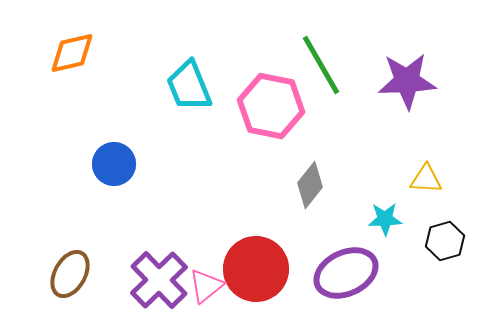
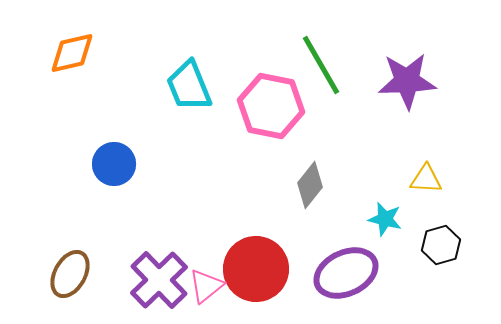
cyan star: rotated 16 degrees clockwise
black hexagon: moved 4 px left, 4 px down
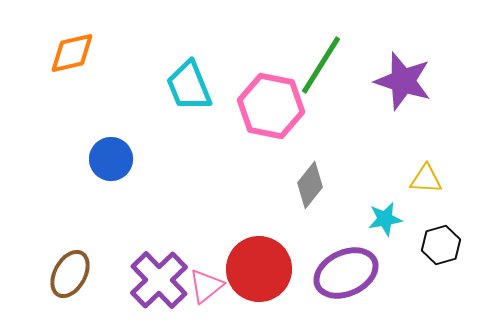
green line: rotated 62 degrees clockwise
purple star: moved 4 px left; rotated 20 degrees clockwise
blue circle: moved 3 px left, 5 px up
cyan star: rotated 24 degrees counterclockwise
red circle: moved 3 px right
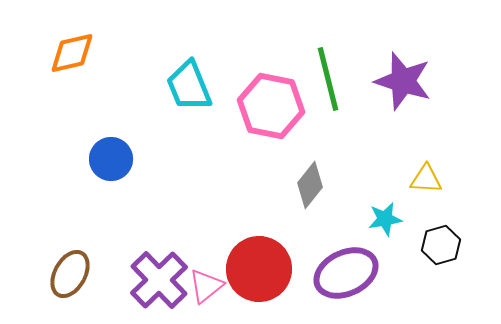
green line: moved 7 px right, 14 px down; rotated 46 degrees counterclockwise
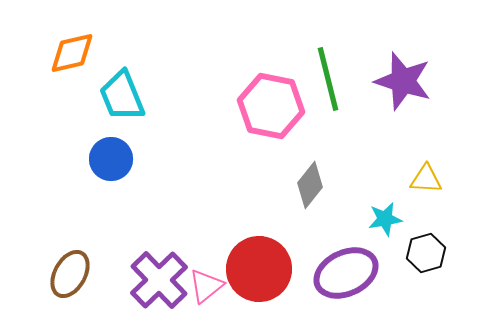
cyan trapezoid: moved 67 px left, 10 px down
black hexagon: moved 15 px left, 8 px down
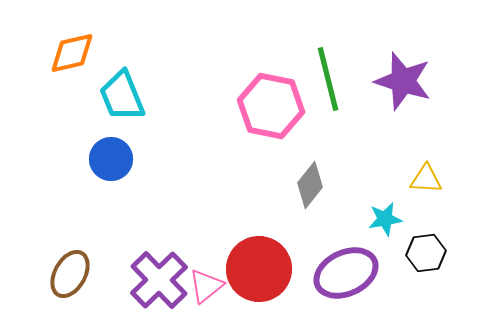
black hexagon: rotated 9 degrees clockwise
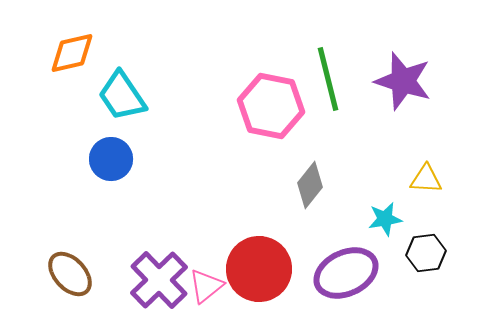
cyan trapezoid: rotated 12 degrees counterclockwise
brown ellipse: rotated 72 degrees counterclockwise
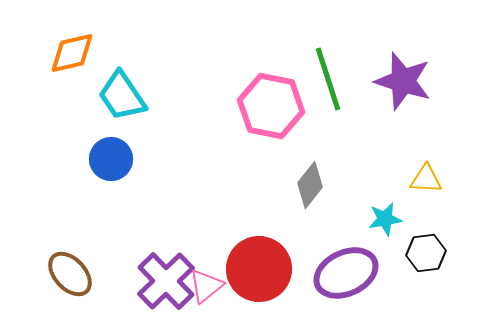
green line: rotated 4 degrees counterclockwise
purple cross: moved 7 px right, 1 px down
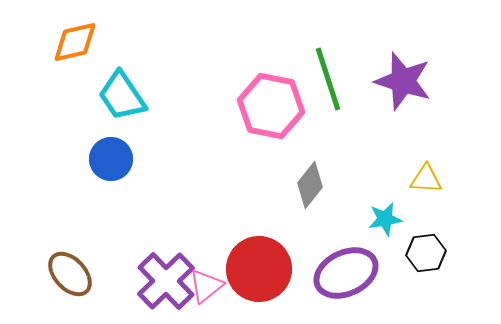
orange diamond: moved 3 px right, 11 px up
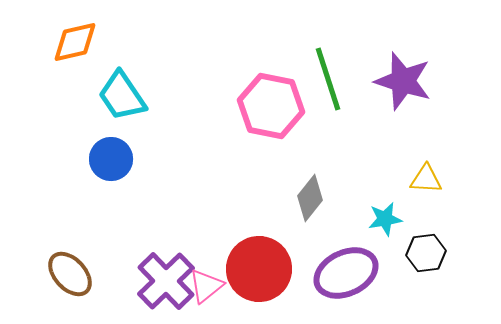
gray diamond: moved 13 px down
